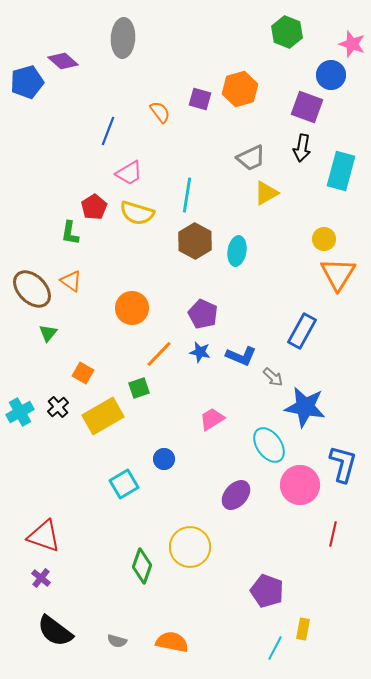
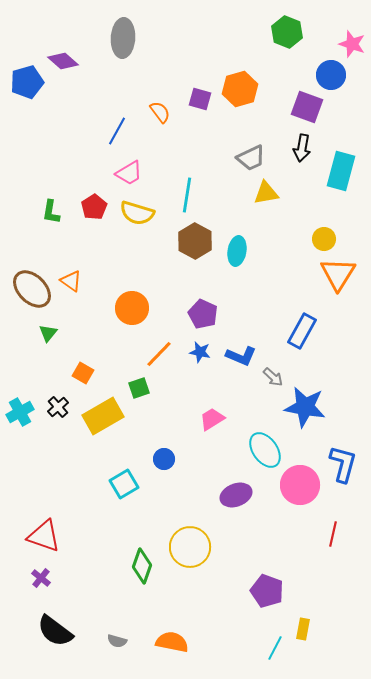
blue line at (108, 131): moved 9 px right; rotated 8 degrees clockwise
yellow triangle at (266, 193): rotated 20 degrees clockwise
green L-shape at (70, 233): moved 19 px left, 21 px up
cyan ellipse at (269, 445): moved 4 px left, 5 px down
purple ellipse at (236, 495): rotated 28 degrees clockwise
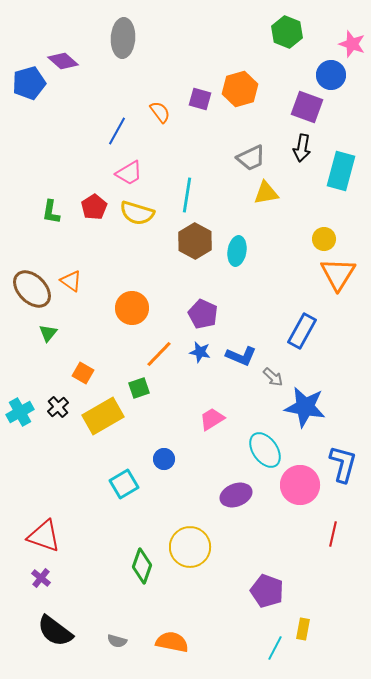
blue pentagon at (27, 82): moved 2 px right, 1 px down
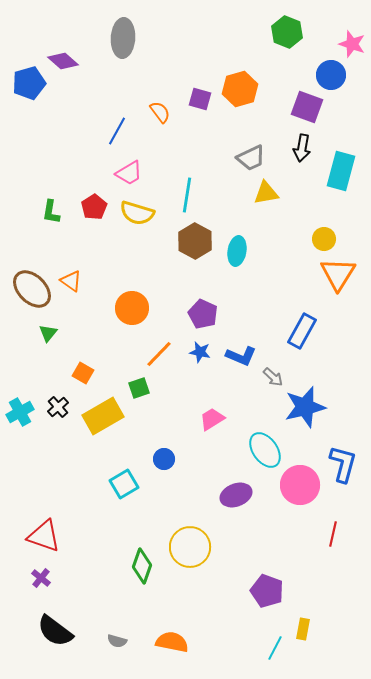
blue star at (305, 407): rotated 24 degrees counterclockwise
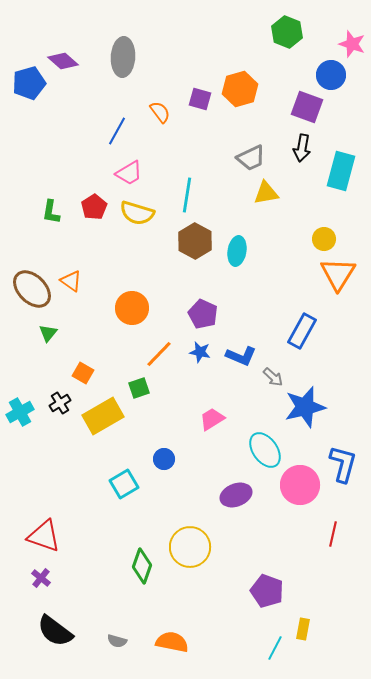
gray ellipse at (123, 38): moved 19 px down
black cross at (58, 407): moved 2 px right, 4 px up; rotated 10 degrees clockwise
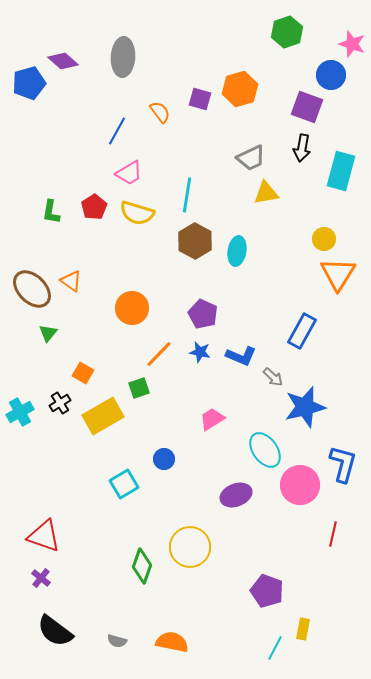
green hexagon at (287, 32): rotated 20 degrees clockwise
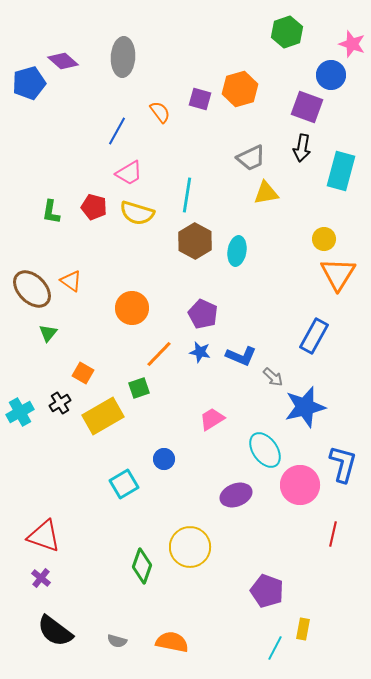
red pentagon at (94, 207): rotated 25 degrees counterclockwise
blue rectangle at (302, 331): moved 12 px right, 5 px down
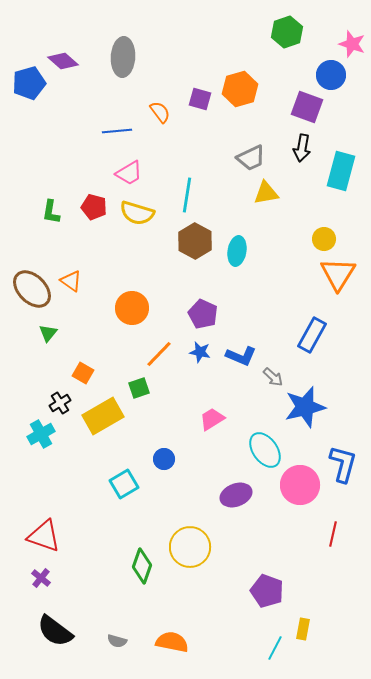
blue line at (117, 131): rotated 56 degrees clockwise
blue rectangle at (314, 336): moved 2 px left, 1 px up
cyan cross at (20, 412): moved 21 px right, 22 px down
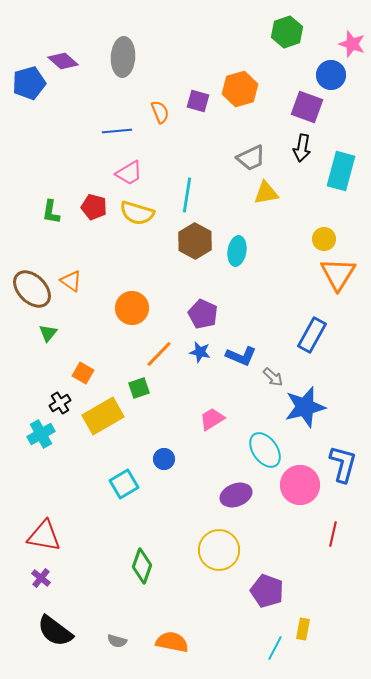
purple square at (200, 99): moved 2 px left, 2 px down
orange semicircle at (160, 112): rotated 15 degrees clockwise
red triangle at (44, 536): rotated 9 degrees counterclockwise
yellow circle at (190, 547): moved 29 px right, 3 px down
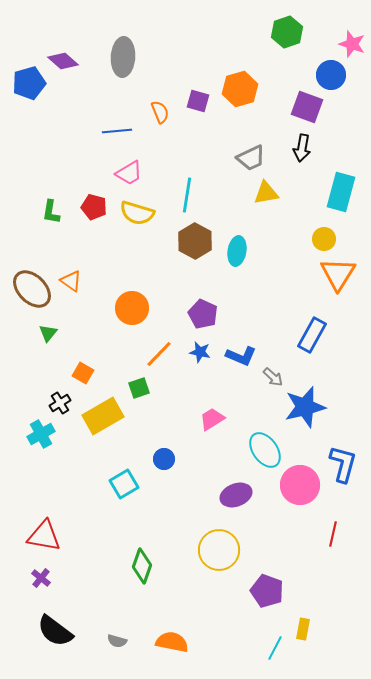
cyan rectangle at (341, 171): moved 21 px down
